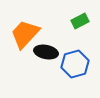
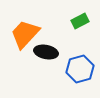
blue hexagon: moved 5 px right, 5 px down
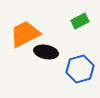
orange trapezoid: rotated 20 degrees clockwise
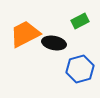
black ellipse: moved 8 px right, 9 px up
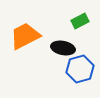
orange trapezoid: moved 2 px down
black ellipse: moved 9 px right, 5 px down
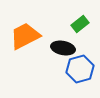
green rectangle: moved 3 px down; rotated 12 degrees counterclockwise
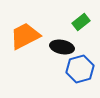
green rectangle: moved 1 px right, 2 px up
black ellipse: moved 1 px left, 1 px up
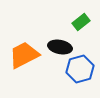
orange trapezoid: moved 1 px left, 19 px down
black ellipse: moved 2 px left
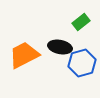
blue hexagon: moved 2 px right, 6 px up
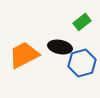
green rectangle: moved 1 px right
